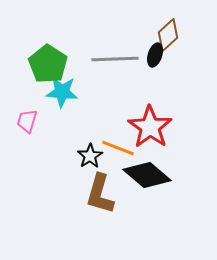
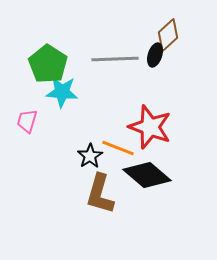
red star: rotated 15 degrees counterclockwise
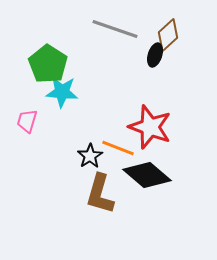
gray line: moved 30 px up; rotated 21 degrees clockwise
